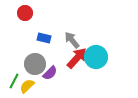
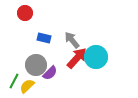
gray circle: moved 1 px right, 1 px down
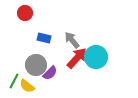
yellow semicircle: rotated 98 degrees counterclockwise
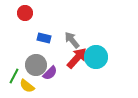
green line: moved 5 px up
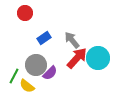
blue rectangle: rotated 48 degrees counterclockwise
cyan circle: moved 2 px right, 1 px down
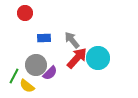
blue rectangle: rotated 32 degrees clockwise
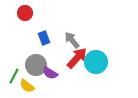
blue rectangle: rotated 72 degrees clockwise
cyan circle: moved 2 px left, 4 px down
purple semicircle: rotated 77 degrees clockwise
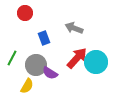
gray arrow: moved 2 px right, 12 px up; rotated 30 degrees counterclockwise
green line: moved 2 px left, 18 px up
yellow semicircle: rotated 98 degrees counterclockwise
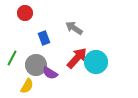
gray arrow: rotated 12 degrees clockwise
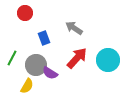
cyan circle: moved 12 px right, 2 px up
